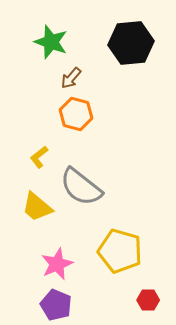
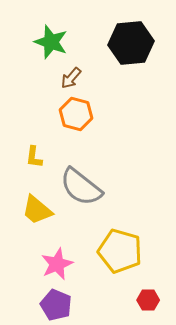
yellow L-shape: moved 5 px left; rotated 45 degrees counterclockwise
yellow trapezoid: moved 3 px down
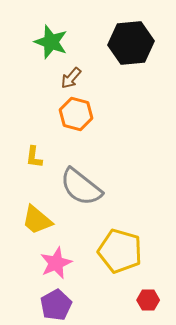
yellow trapezoid: moved 10 px down
pink star: moved 1 px left, 1 px up
purple pentagon: rotated 20 degrees clockwise
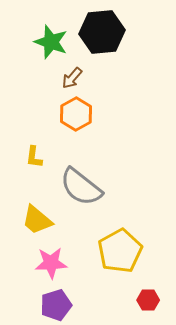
black hexagon: moved 29 px left, 11 px up
brown arrow: moved 1 px right
orange hexagon: rotated 16 degrees clockwise
yellow pentagon: rotated 27 degrees clockwise
pink star: moved 5 px left; rotated 20 degrees clockwise
purple pentagon: rotated 12 degrees clockwise
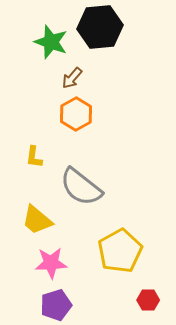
black hexagon: moved 2 px left, 5 px up
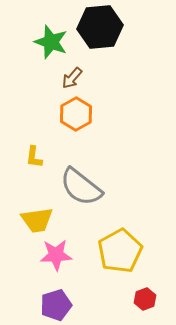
yellow trapezoid: rotated 48 degrees counterclockwise
pink star: moved 5 px right, 8 px up
red hexagon: moved 3 px left, 1 px up; rotated 20 degrees counterclockwise
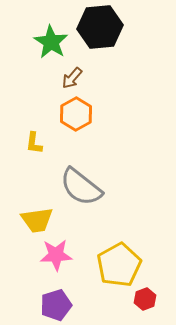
green star: rotated 12 degrees clockwise
yellow L-shape: moved 14 px up
yellow pentagon: moved 1 px left, 14 px down
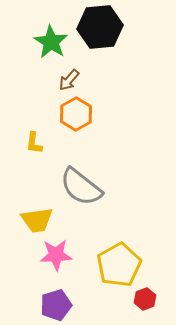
brown arrow: moved 3 px left, 2 px down
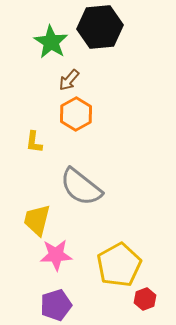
yellow L-shape: moved 1 px up
yellow trapezoid: rotated 112 degrees clockwise
